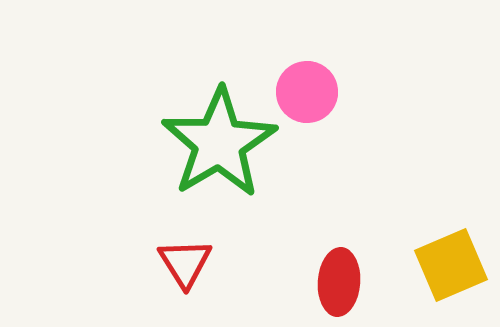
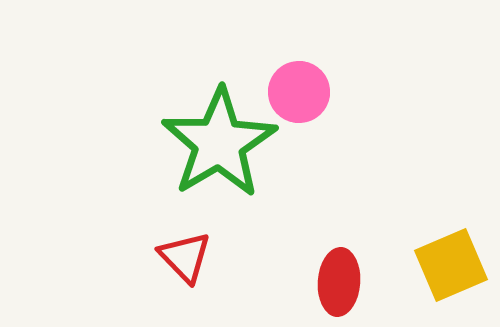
pink circle: moved 8 px left
red triangle: moved 6 px up; rotated 12 degrees counterclockwise
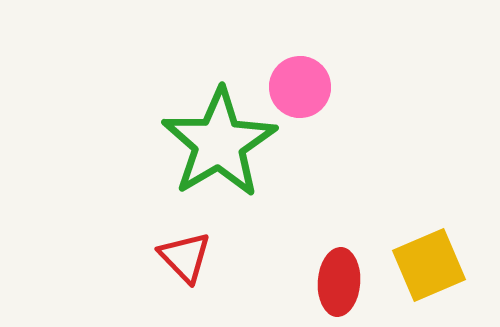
pink circle: moved 1 px right, 5 px up
yellow square: moved 22 px left
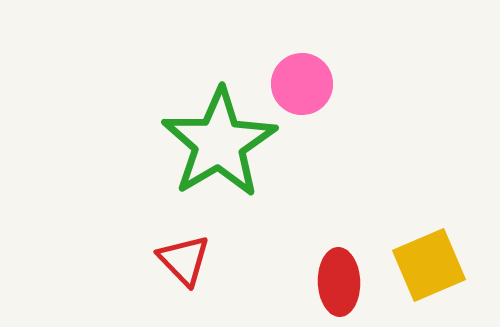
pink circle: moved 2 px right, 3 px up
red triangle: moved 1 px left, 3 px down
red ellipse: rotated 6 degrees counterclockwise
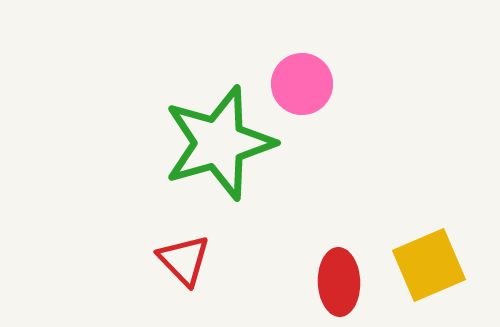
green star: rotated 15 degrees clockwise
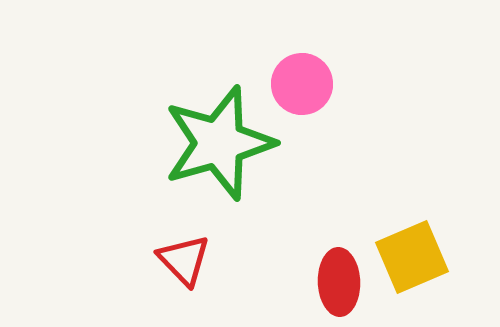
yellow square: moved 17 px left, 8 px up
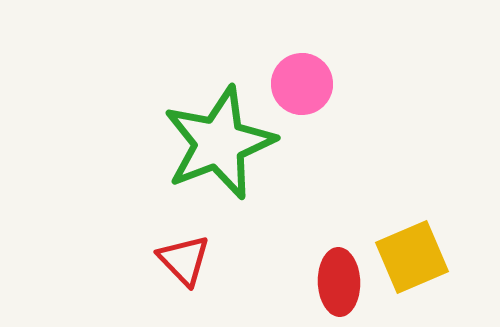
green star: rotated 5 degrees counterclockwise
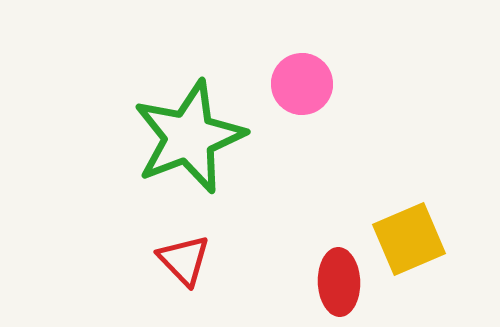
green star: moved 30 px left, 6 px up
yellow square: moved 3 px left, 18 px up
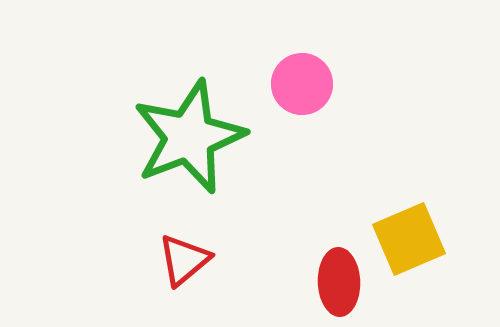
red triangle: rotated 34 degrees clockwise
